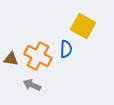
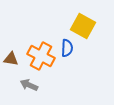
blue semicircle: moved 1 px right, 1 px up
orange cross: moved 3 px right
gray arrow: moved 3 px left
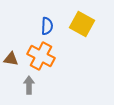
yellow square: moved 1 px left, 2 px up
blue semicircle: moved 20 px left, 22 px up
gray arrow: rotated 66 degrees clockwise
